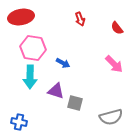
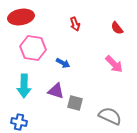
red arrow: moved 5 px left, 5 px down
cyan arrow: moved 6 px left, 9 px down
gray semicircle: moved 1 px left, 1 px up; rotated 140 degrees counterclockwise
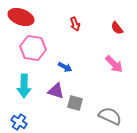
red ellipse: rotated 30 degrees clockwise
blue arrow: moved 2 px right, 4 px down
blue cross: rotated 21 degrees clockwise
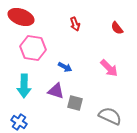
pink arrow: moved 5 px left, 4 px down
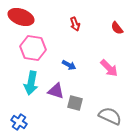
blue arrow: moved 4 px right, 2 px up
cyan arrow: moved 7 px right, 3 px up; rotated 10 degrees clockwise
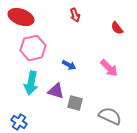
red arrow: moved 9 px up
pink hexagon: rotated 20 degrees counterclockwise
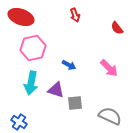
purple triangle: moved 1 px up
gray square: rotated 21 degrees counterclockwise
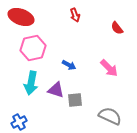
gray square: moved 3 px up
blue cross: rotated 28 degrees clockwise
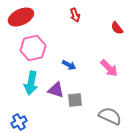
red ellipse: rotated 45 degrees counterclockwise
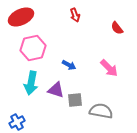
gray semicircle: moved 9 px left, 5 px up; rotated 15 degrees counterclockwise
blue cross: moved 2 px left
